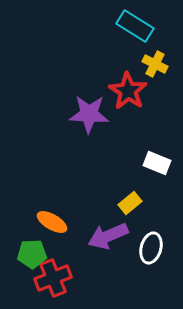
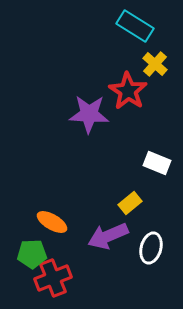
yellow cross: rotated 15 degrees clockwise
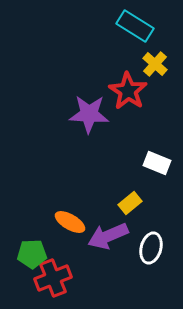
orange ellipse: moved 18 px right
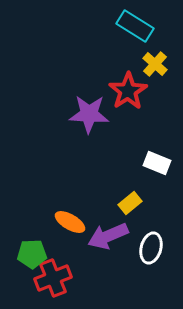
red star: rotated 6 degrees clockwise
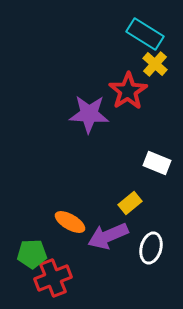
cyan rectangle: moved 10 px right, 8 px down
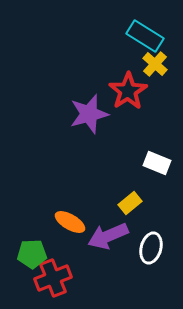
cyan rectangle: moved 2 px down
purple star: rotated 18 degrees counterclockwise
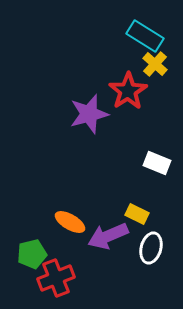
yellow rectangle: moved 7 px right, 11 px down; rotated 65 degrees clockwise
green pentagon: rotated 12 degrees counterclockwise
red cross: moved 3 px right
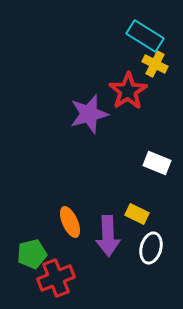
yellow cross: rotated 15 degrees counterclockwise
orange ellipse: rotated 36 degrees clockwise
purple arrow: rotated 69 degrees counterclockwise
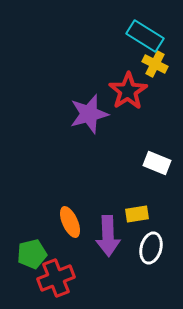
yellow rectangle: rotated 35 degrees counterclockwise
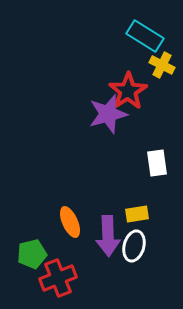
yellow cross: moved 7 px right, 1 px down
purple star: moved 19 px right
white rectangle: rotated 60 degrees clockwise
white ellipse: moved 17 px left, 2 px up
red cross: moved 2 px right
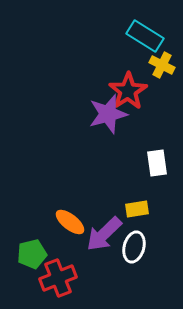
yellow rectangle: moved 5 px up
orange ellipse: rotated 28 degrees counterclockwise
purple arrow: moved 4 px left, 2 px up; rotated 48 degrees clockwise
white ellipse: moved 1 px down
